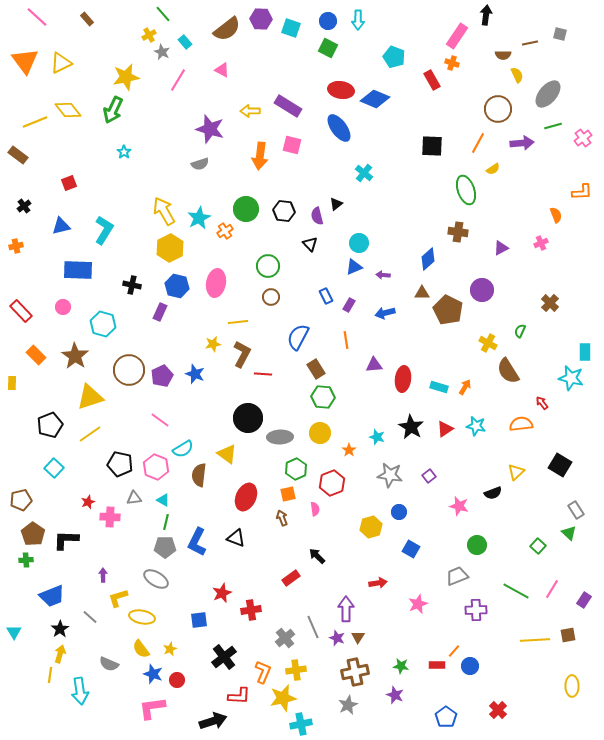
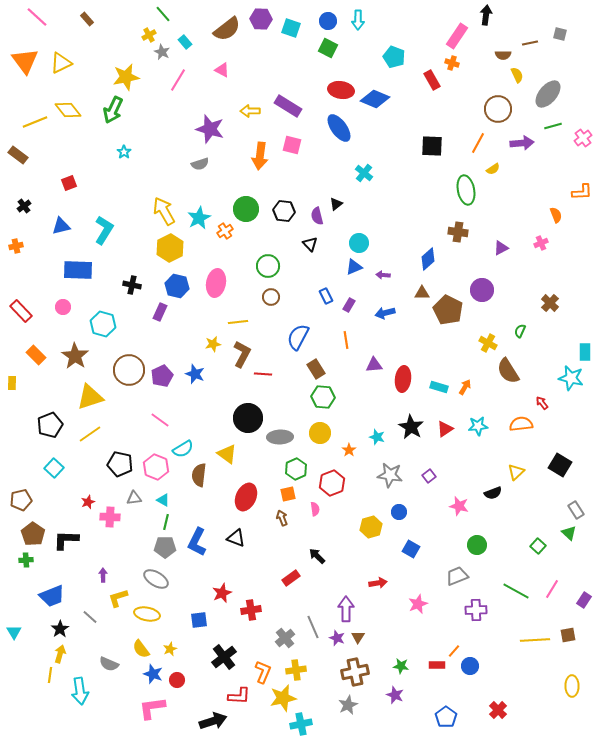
green ellipse at (466, 190): rotated 8 degrees clockwise
cyan star at (476, 426): moved 2 px right; rotated 18 degrees counterclockwise
yellow ellipse at (142, 617): moved 5 px right, 3 px up
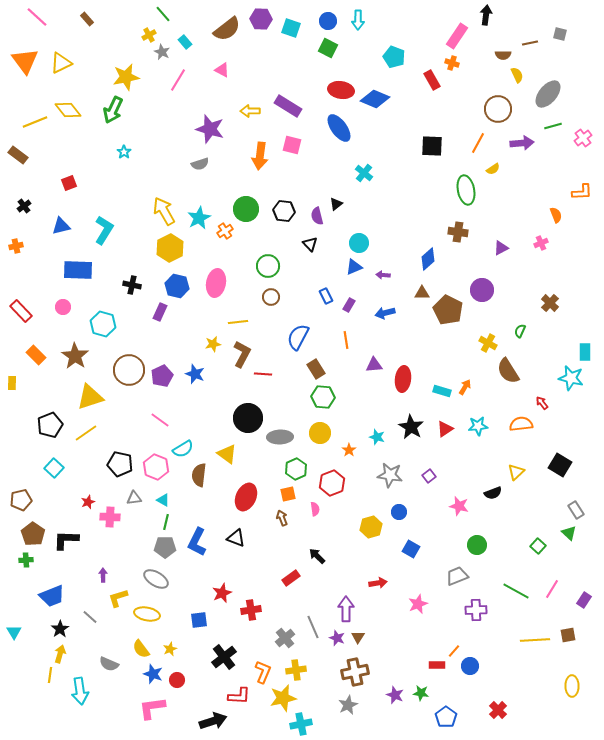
cyan rectangle at (439, 387): moved 3 px right, 4 px down
yellow line at (90, 434): moved 4 px left, 1 px up
green star at (401, 666): moved 20 px right, 27 px down
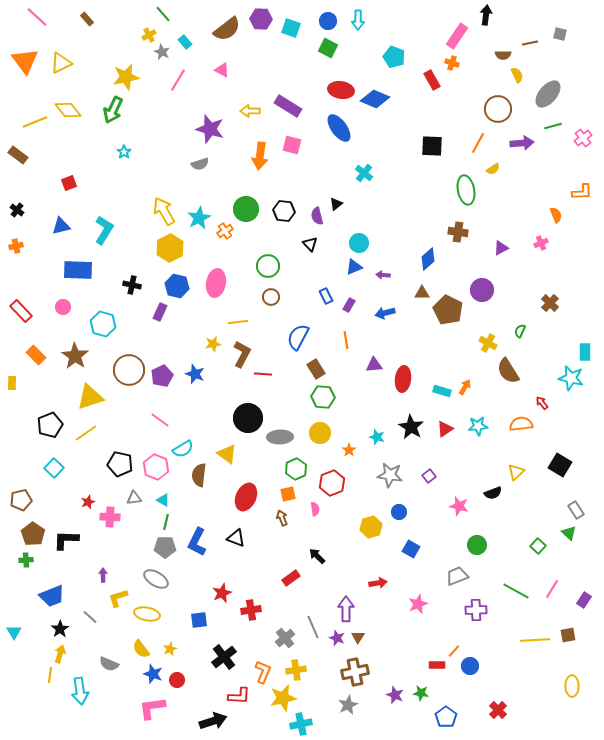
black cross at (24, 206): moved 7 px left, 4 px down; rotated 16 degrees counterclockwise
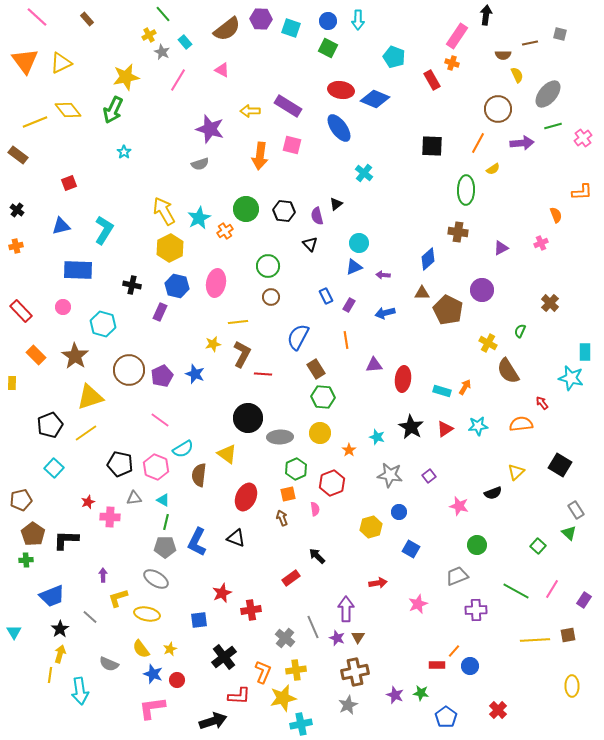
green ellipse at (466, 190): rotated 12 degrees clockwise
gray cross at (285, 638): rotated 12 degrees counterclockwise
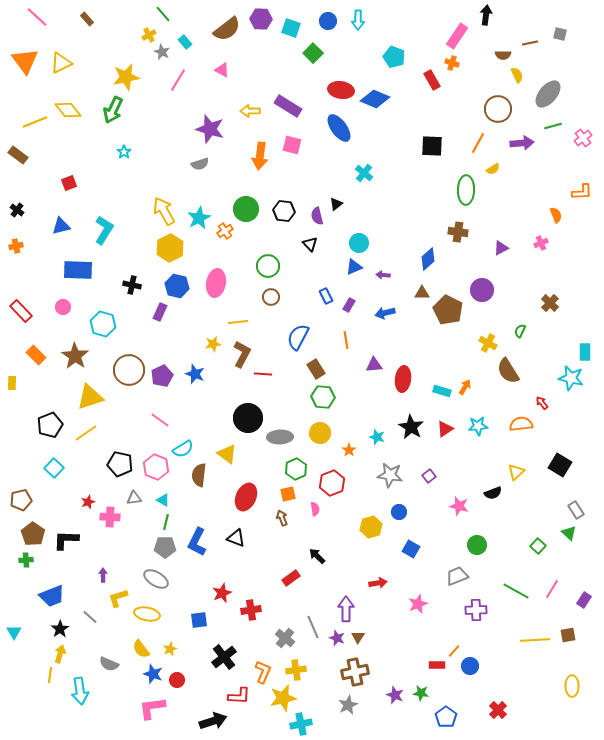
green square at (328, 48): moved 15 px left, 5 px down; rotated 18 degrees clockwise
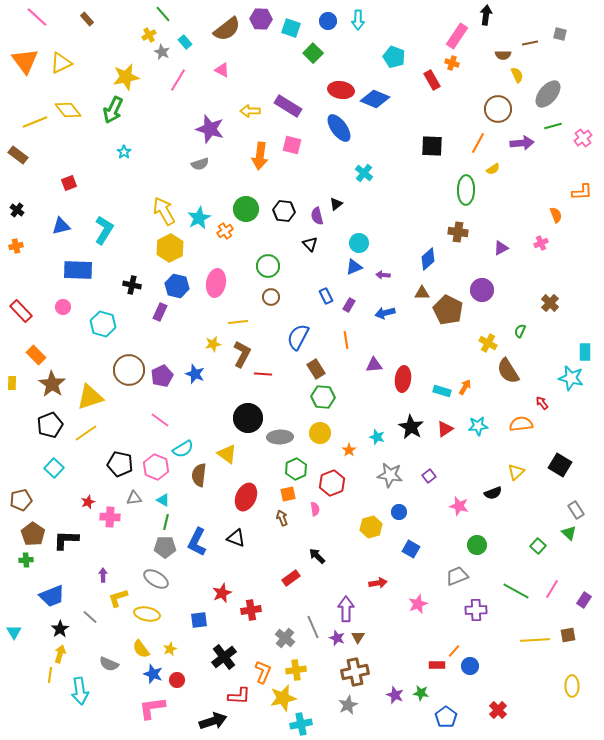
brown star at (75, 356): moved 23 px left, 28 px down
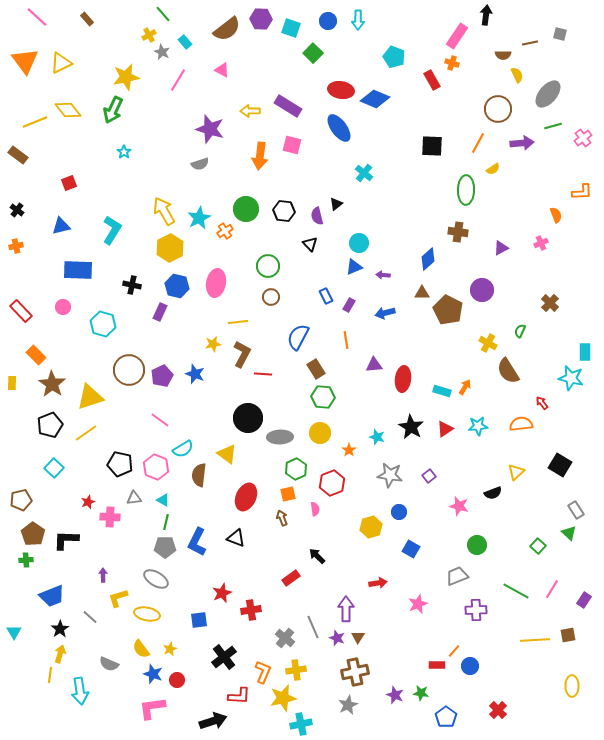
cyan L-shape at (104, 230): moved 8 px right
